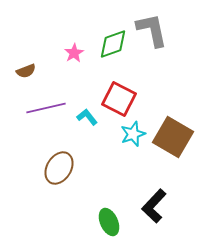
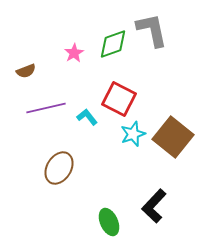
brown square: rotated 9 degrees clockwise
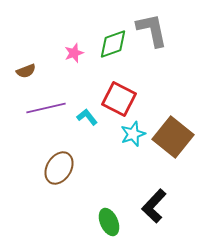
pink star: rotated 12 degrees clockwise
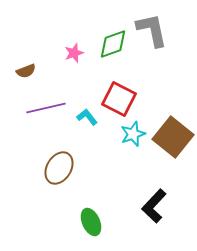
green ellipse: moved 18 px left
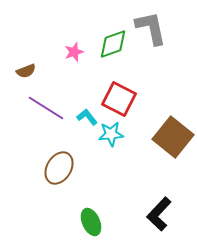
gray L-shape: moved 1 px left, 2 px up
pink star: moved 1 px up
purple line: rotated 45 degrees clockwise
cyan star: moved 22 px left; rotated 15 degrees clockwise
black L-shape: moved 5 px right, 8 px down
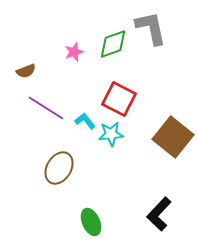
cyan L-shape: moved 2 px left, 4 px down
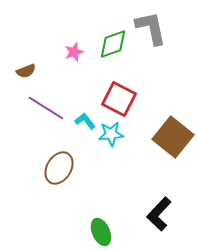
green ellipse: moved 10 px right, 10 px down
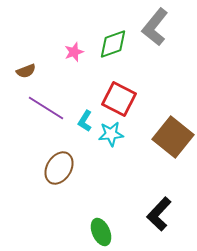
gray L-shape: moved 4 px right, 1 px up; rotated 129 degrees counterclockwise
cyan L-shape: rotated 110 degrees counterclockwise
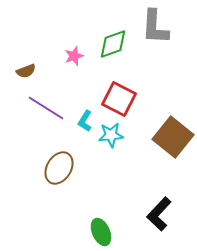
gray L-shape: rotated 36 degrees counterclockwise
pink star: moved 4 px down
cyan star: moved 1 px down
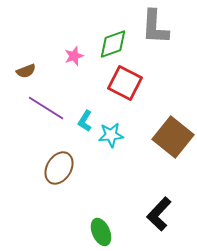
red square: moved 6 px right, 16 px up
